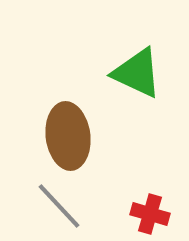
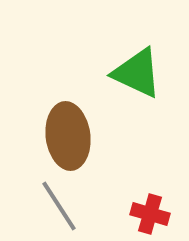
gray line: rotated 10 degrees clockwise
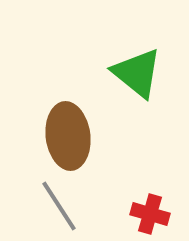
green triangle: rotated 14 degrees clockwise
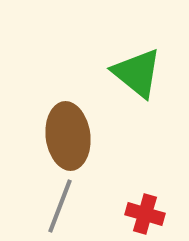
gray line: moved 1 px right; rotated 54 degrees clockwise
red cross: moved 5 px left
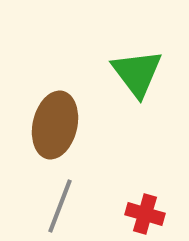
green triangle: rotated 14 degrees clockwise
brown ellipse: moved 13 px left, 11 px up; rotated 20 degrees clockwise
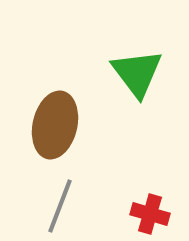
red cross: moved 5 px right
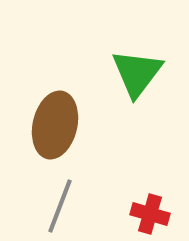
green triangle: rotated 14 degrees clockwise
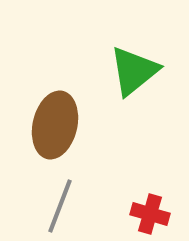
green triangle: moved 3 px left, 2 px up; rotated 14 degrees clockwise
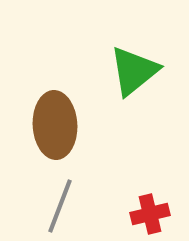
brown ellipse: rotated 16 degrees counterclockwise
red cross: rotated 30 degrees counterclockwise
